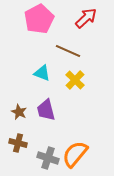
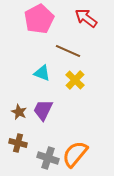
red arrow: rotated 100 degrees counterclockwise
purple trapezoid: moved 3 px left; rotated 40 degrees clockwise
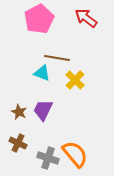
brown line: moved 11 px left, 7 px down; rotated 15 degrees counterclockwise
brown cross: rotated 12 degrees clockwise
orange semicircle: rotated 100 degrees clockwise
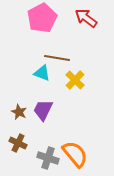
pink pentagon: moved 3 px right, 1 px up
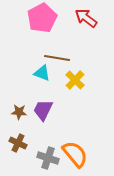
brown star: rotated 21 degrees counterclockwise
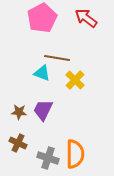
orange semicircle: rotated 40 degrees clockwise
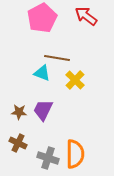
red arrow: moved 2 px up
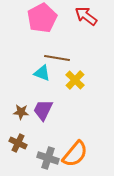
brown star: moved 2 px right
orange semicircle: rotated 40 degrees clockwise
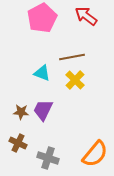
brown line: moved 15 px right, 1 px up; rotated 20 degrees counterclockwise
orange semicircle: moved 20 px right
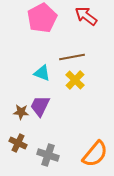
purple trapezoid: moved 3 px left, 4 px up
gray cross: moved 3 px up
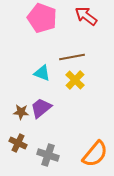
pink pentagon: rotated 24 degrees counterclockwise
purple trapezoid: moved 1 px right, 2 px down; rotated 25 degrees clockwise
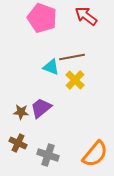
cyan triangle: moved 9 px right, 6 px up
